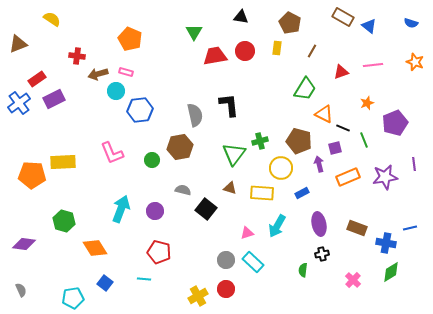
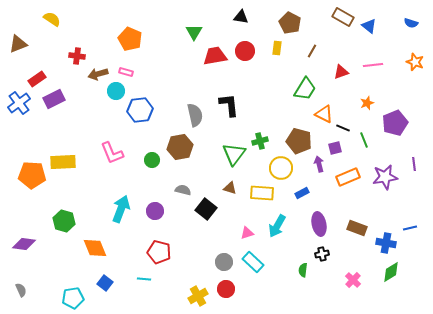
orange diamond at (95, 248): rotated 10 degrees clockwise
gray circle at (226, 260): moved 2 px left, 2 px down
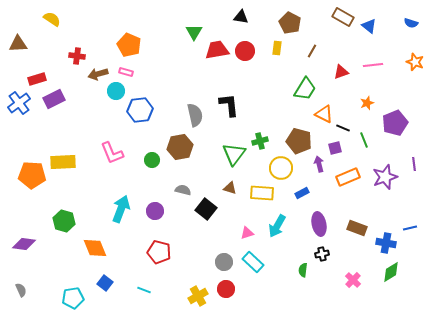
orange pentagon at (130, 39): moved 1 px left, 6 px down
brown triangle at (18, 44): rotated 18 degrees clockwise
red trapezoid at (215, 56): moved 2 px right, 6 px up
red rectangle at (37, 79): rotated 18 degrees clockwise
purple star at (385, 177): rotated 10 degrees counterclockwise
cyan line at (144, 279): moved 11 px down; rotated 16 degrees clockwise
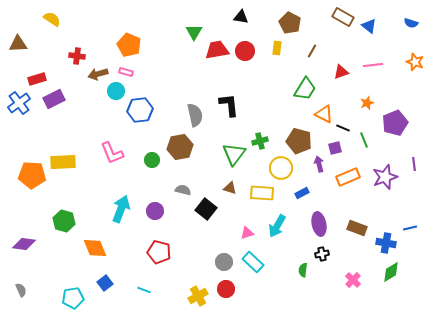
blue square at (105, 283): rotated 14 degrees clockwise
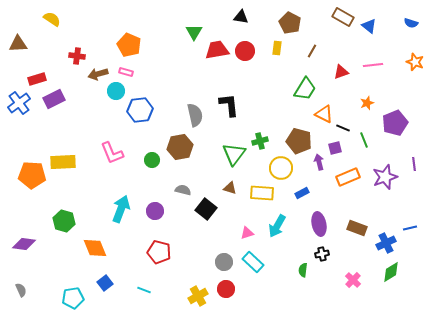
purple arrow at (319, 164): moved 2 px up
blue cross at (386, 243): rotated 36 degrees counterclockwise
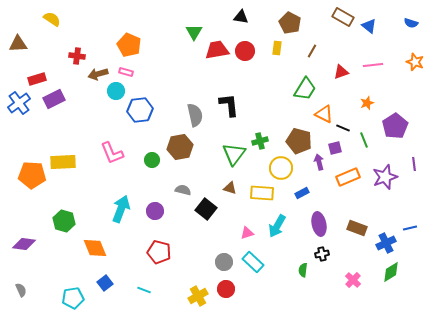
purple pentagon at (395, 123): moved 3 px down; rotated 10 degrees counterclockwise
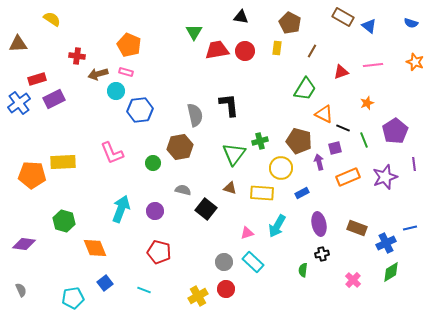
purple pentagon at (395, 126): moved 5 px down
green circle at (152, 160): moved 1 px right, 3 px down
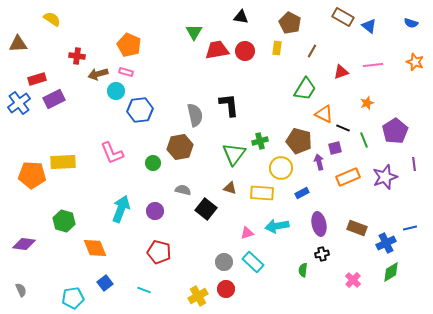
cyan arrow at (277, 226): rotated 50 degrees clockwise
